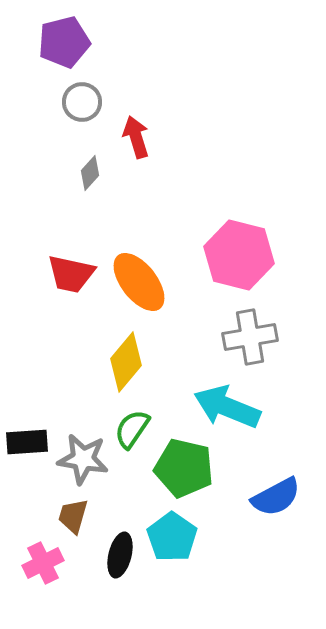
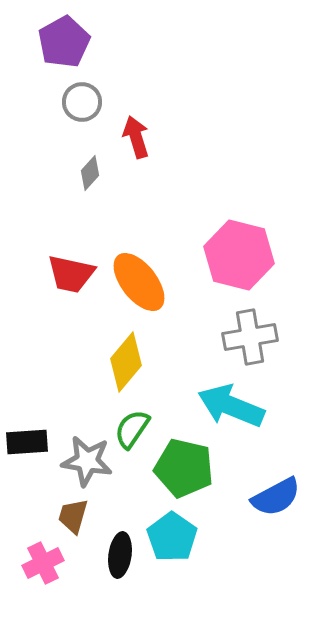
purple pentagon: rotated 15 degrees counterclockwise
cyan arrow: moved 4 px right, 1 px up
gray star: moved 4 px right, 2 px down
black ellipse: rotated 6 degrees counterclockwise
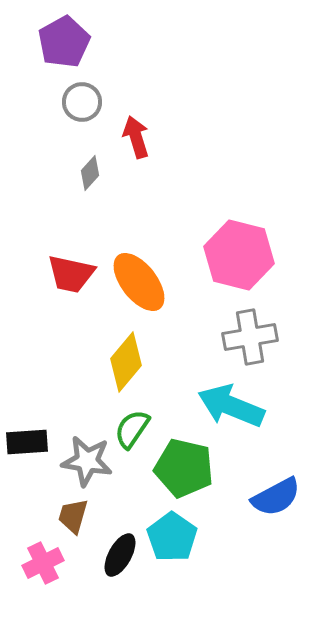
black ellipse: rotated 21 degrees clockwise
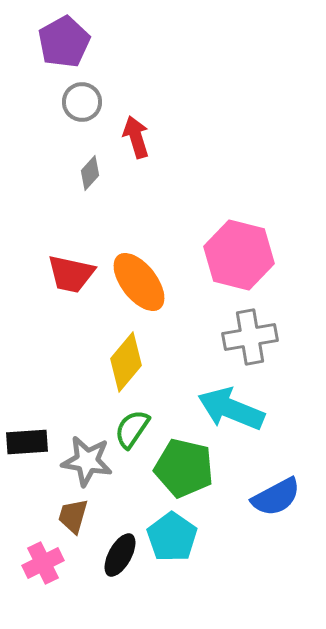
cyan arrow: moved 3 px down
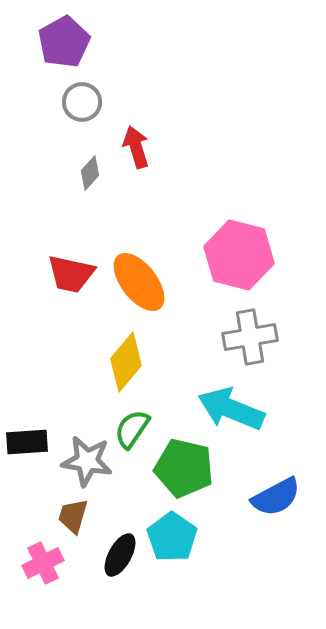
red arrow: moved 10 px down
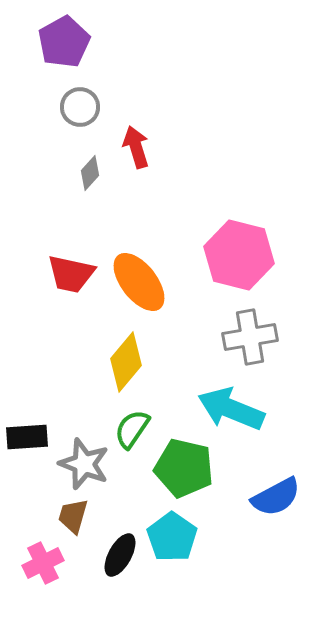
gray circle: moved 2 px left, 5 px down
black rectangle: moved 5 px up
gray star: moved 3 px left, 3 px down; rotated 12 degrees clockwise
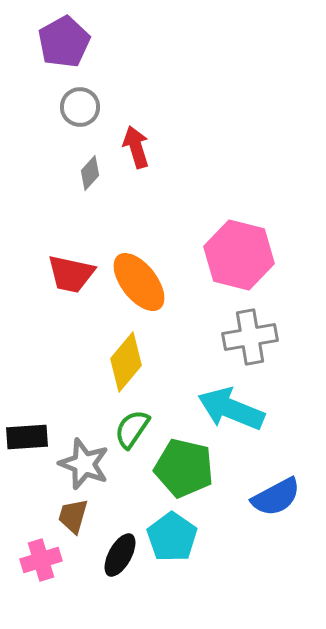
pink cross: moved 2 px left, 3 px up; rotated 9 degrees clockwise
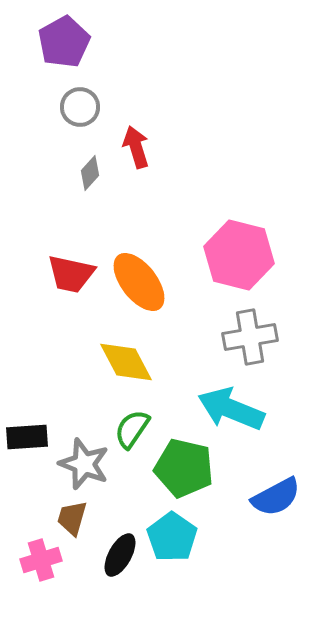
yellow diamond: rotated 68 degrees counterclockwise
brown trapezoid: moved 1 px left, 2 px down
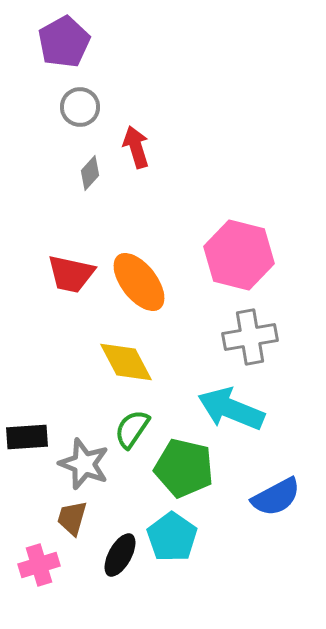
pink cross: moved 2 px left, 5 px down
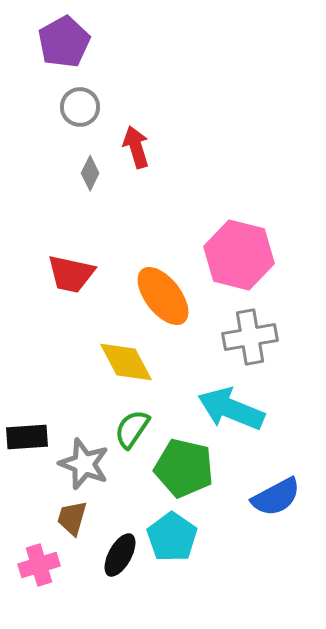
gray diamond: rotated 16 degrees counterclockwise
orange ellipse: moved 24 px right, 14 px down
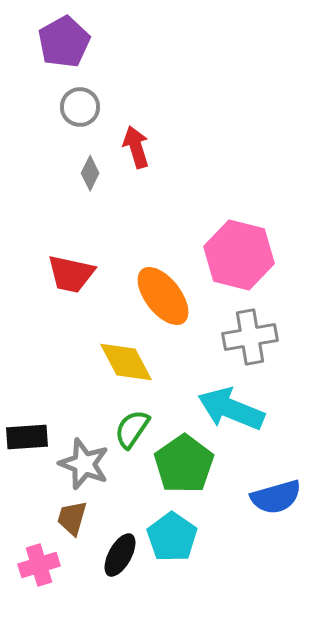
green pentagon: moved 4 px up; rotated 24 degrees clockwise
blue semicircle: rotated 12 degrees clockwise
